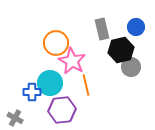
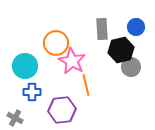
gray rectangle: rotated 10 degrees clockwise
cyan circle: moved 25 px left, 17 px up
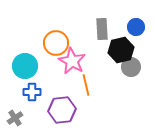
gray cross: rotated 28 degrees clockwise
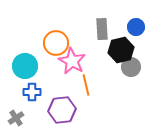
gray cross: moved 1 px right
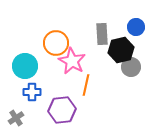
gray rectangle: moved 5 px down
orange line: rotated 25 degrees clockwise
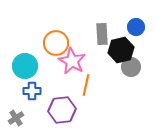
blue cross: moved 1 px up
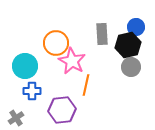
black hexagon: moved 7 px right, 5 px up
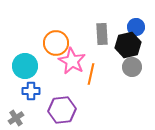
gray circle: moved 1 px right
orange line: moved 5 px right, 11 px up
blue cross: moved 1 px left
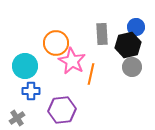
gray cross: moved 1 px right
